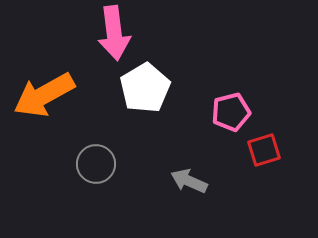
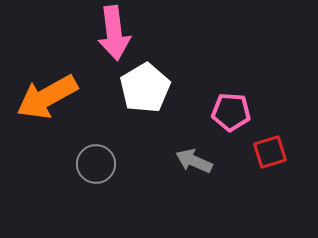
orange arrow: moved 3 px right, 2 px down
pink pentagon: rotated 18 degrees clockwise
red square: moved 6 px right, 2 px down
gray arrow: moved 5 px right, 20 px up
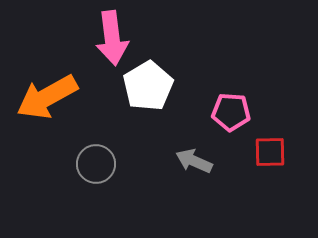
pink arrow: moved 2 px left, 5 px down
white pentagon: moved 3 px right, 2 px up
red square: rotated 16 degrees clockwise
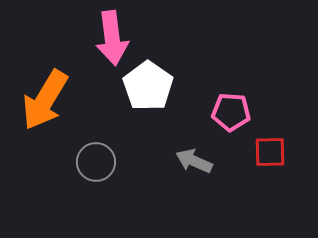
white pentagon: rotated 6 degrees counterclockwise
orange arrow: moved 2 px left, 3 px down; rotated 30 degrees counterclockwise
gray circle: moved 2 px up
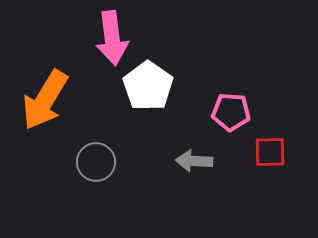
gray arrow: rotated 21 degrees counterclockwise
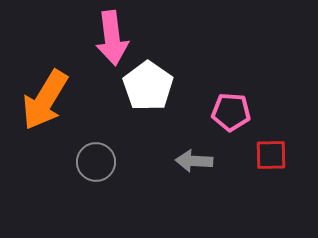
red square: moved 1 px right, 3 px down
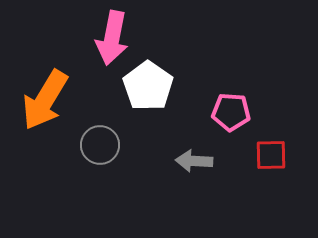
pink arrow: rotated 18 degrees clockwise
gray circle: moved 4 px right, 17 px up
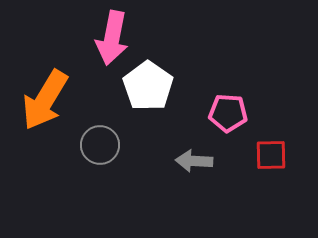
pink pentagon: moved 3 px left, 1 px down
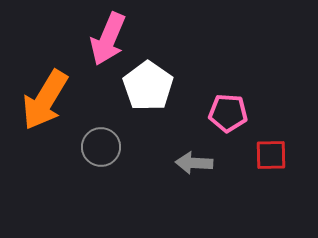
pink arrow: moved 4 px left, 1 px down; rotated 12 degrees clockwise
gray circle: moved 1 px right, 2 px down
gray arrow: moved 2 px down
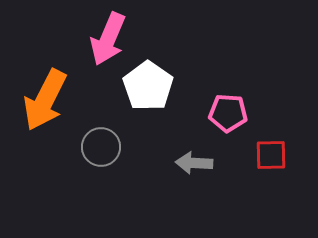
orange arrow: rotated 4 degrees counterclockwise
